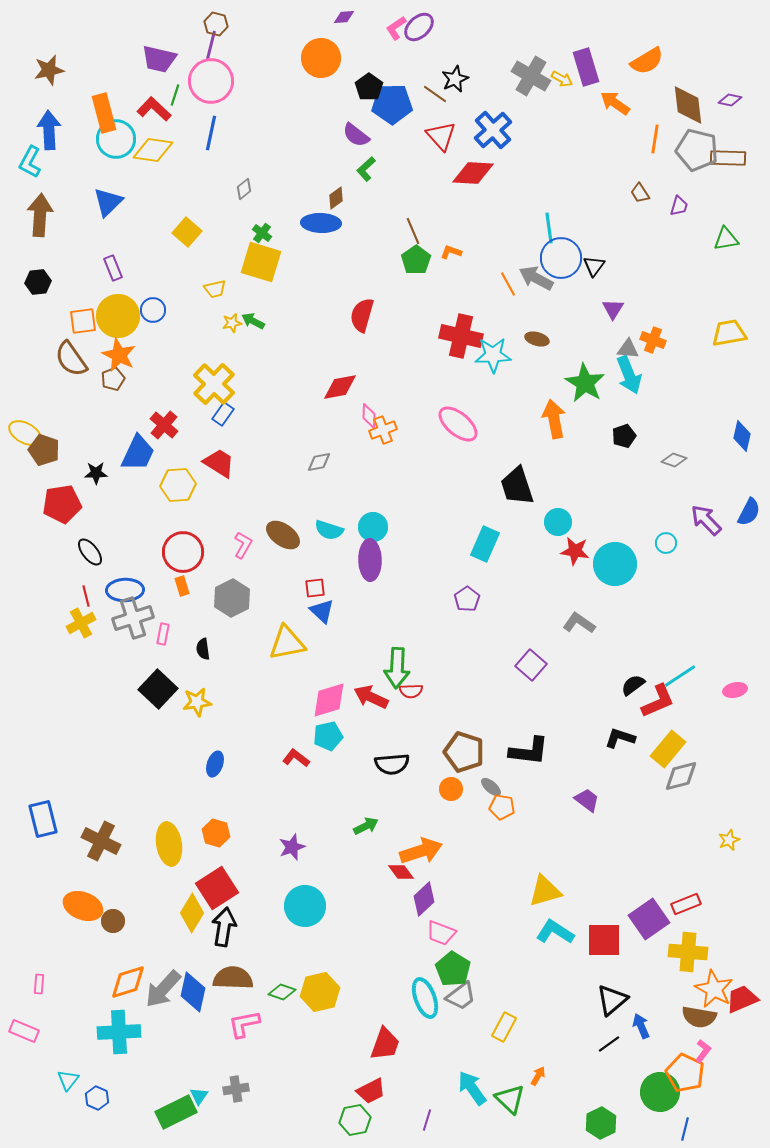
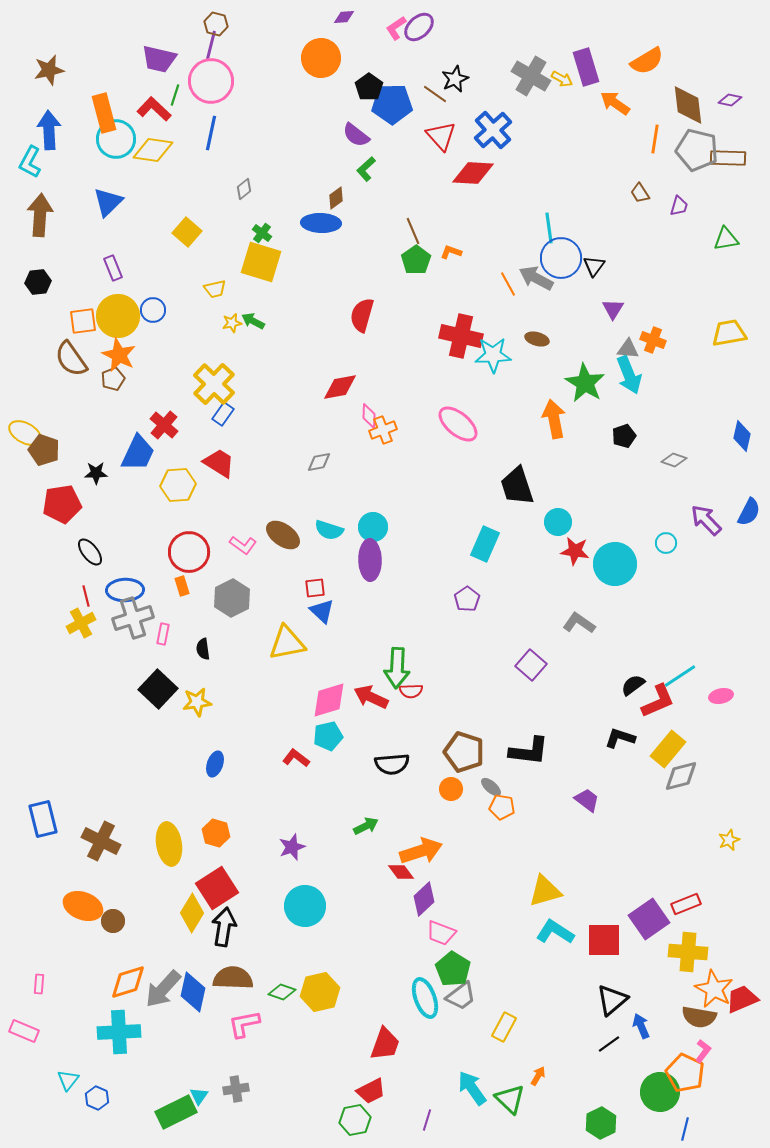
pink L-shape at (243, 545): rotated 96 degrees clockwise
red circle at (183, 552): moved 6 px right
pink ellipse at (735, 690): moved 14 px left, 6 px down
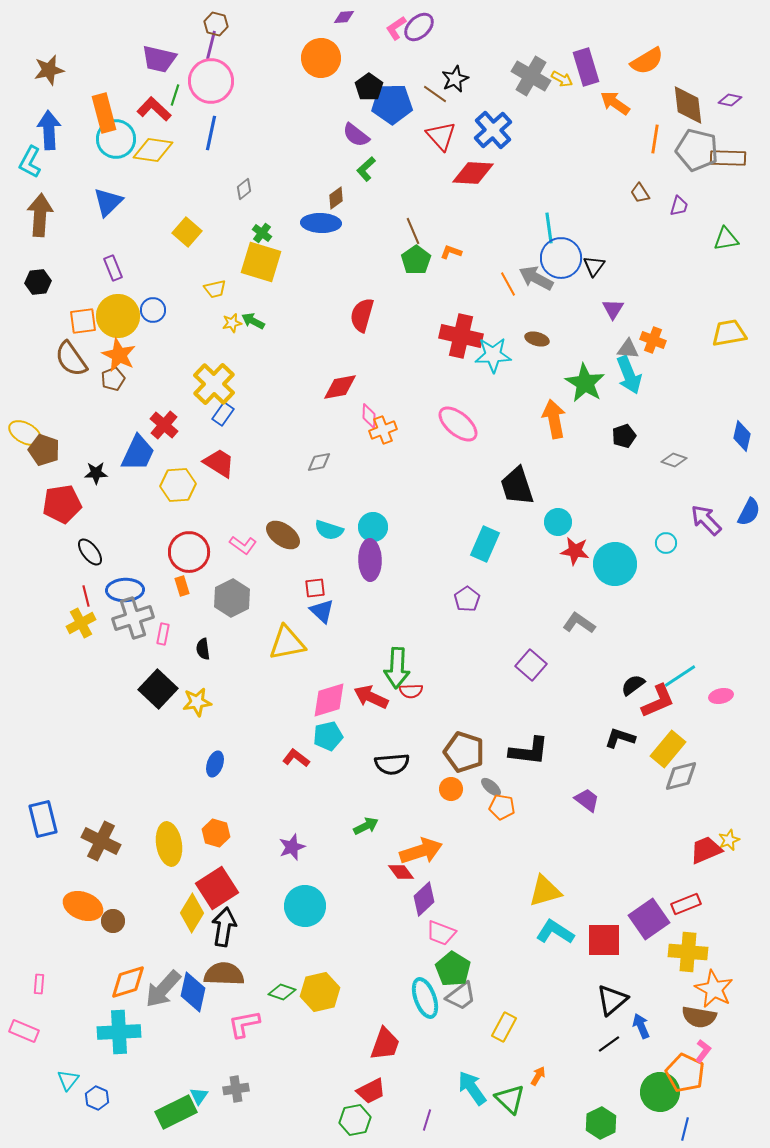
brown semicircle at (233, 978): moved 9 px left, 4 px up
red trapezoid at (742, 999): moved 36 px left, 149 px up
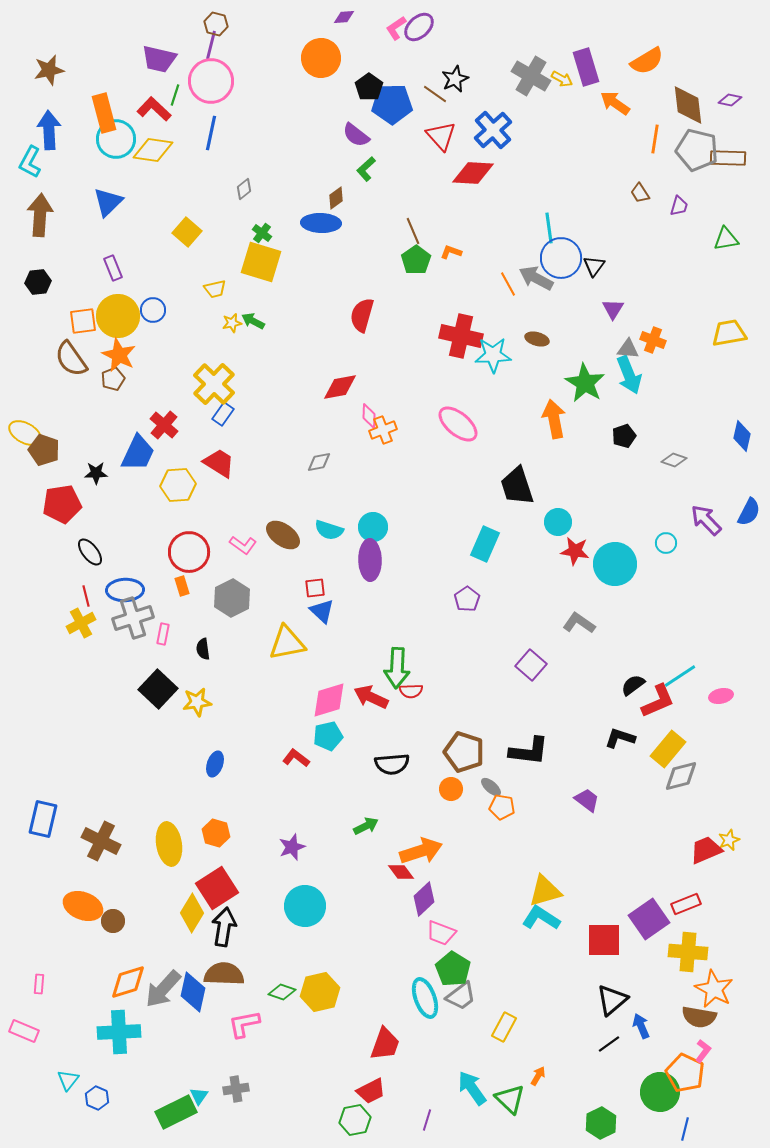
blue rectangle at (43, 819): rotated 27 degrees clockwise
cyan L-shape at (555, 932): moved 14 px left, 14 px up
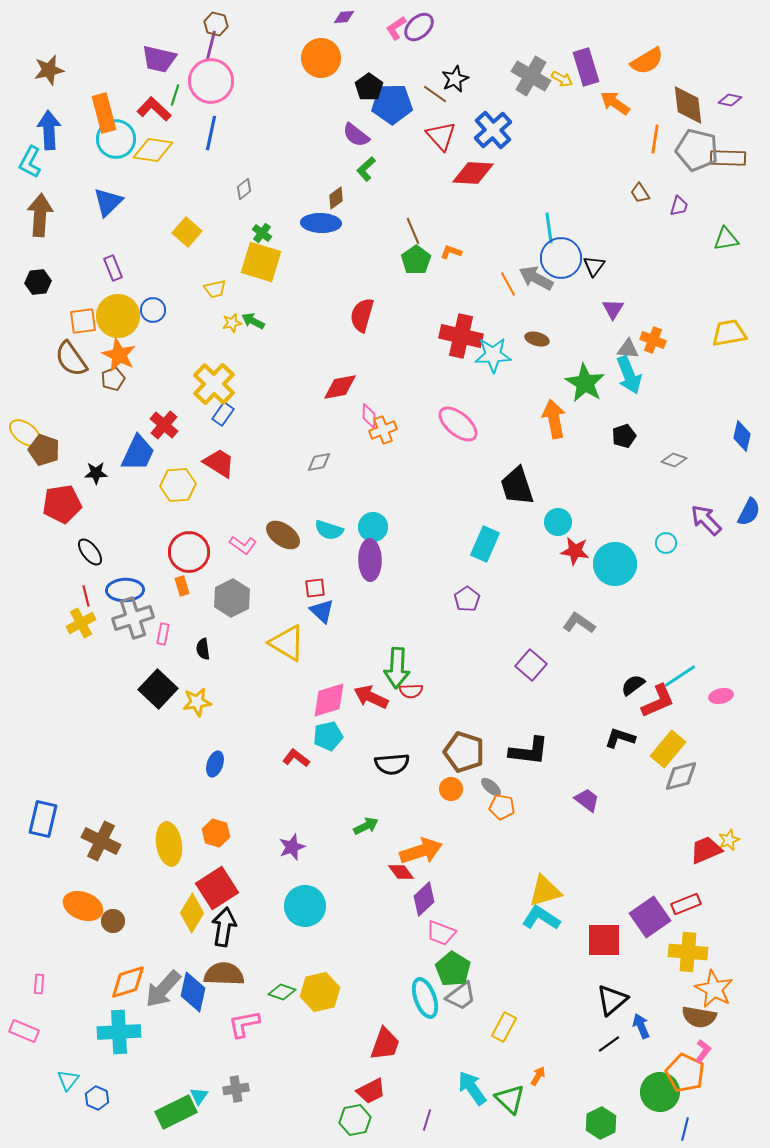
yellow ellipse at (25, 433): rotated 8 degrees clockwise
yellow triangle at (287, 643): rotated 42 degrees clockwise
purple square at (649, 919): moved 1 px right, 2 px up
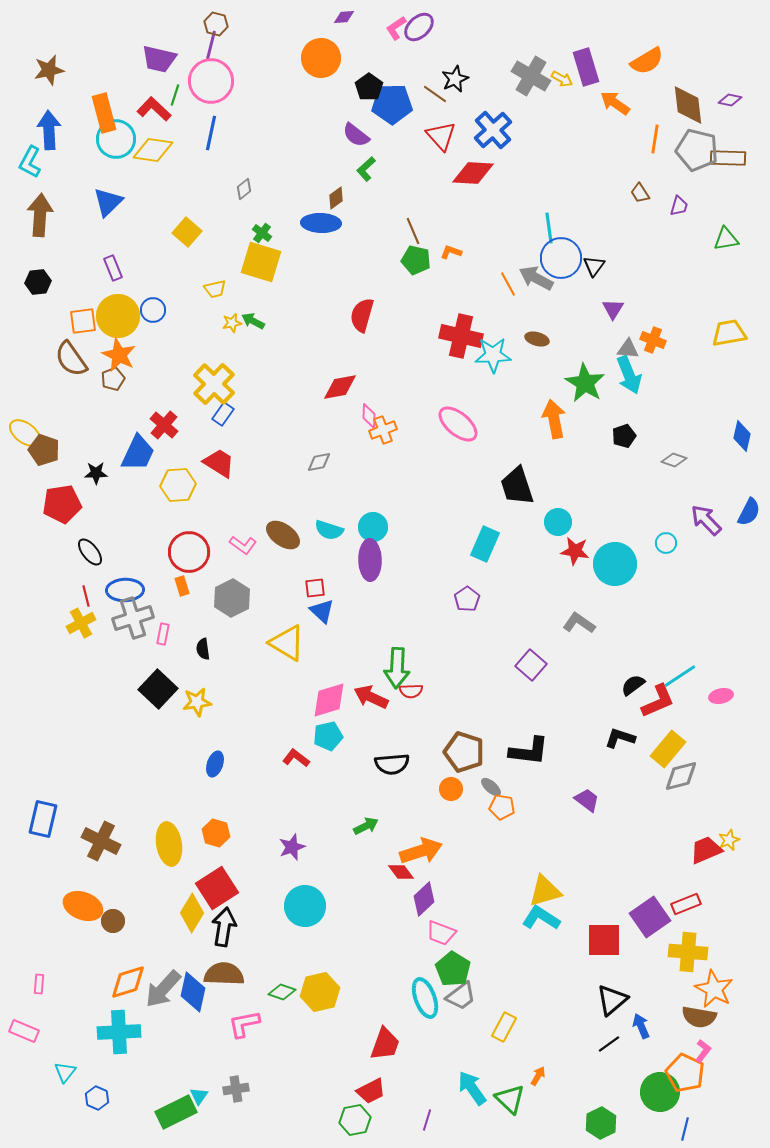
green pentagon at (416, 260): rotated 24 degrees counterclockwise
cyan triangle at (68, 1080): moved 3 px left, 8 px up
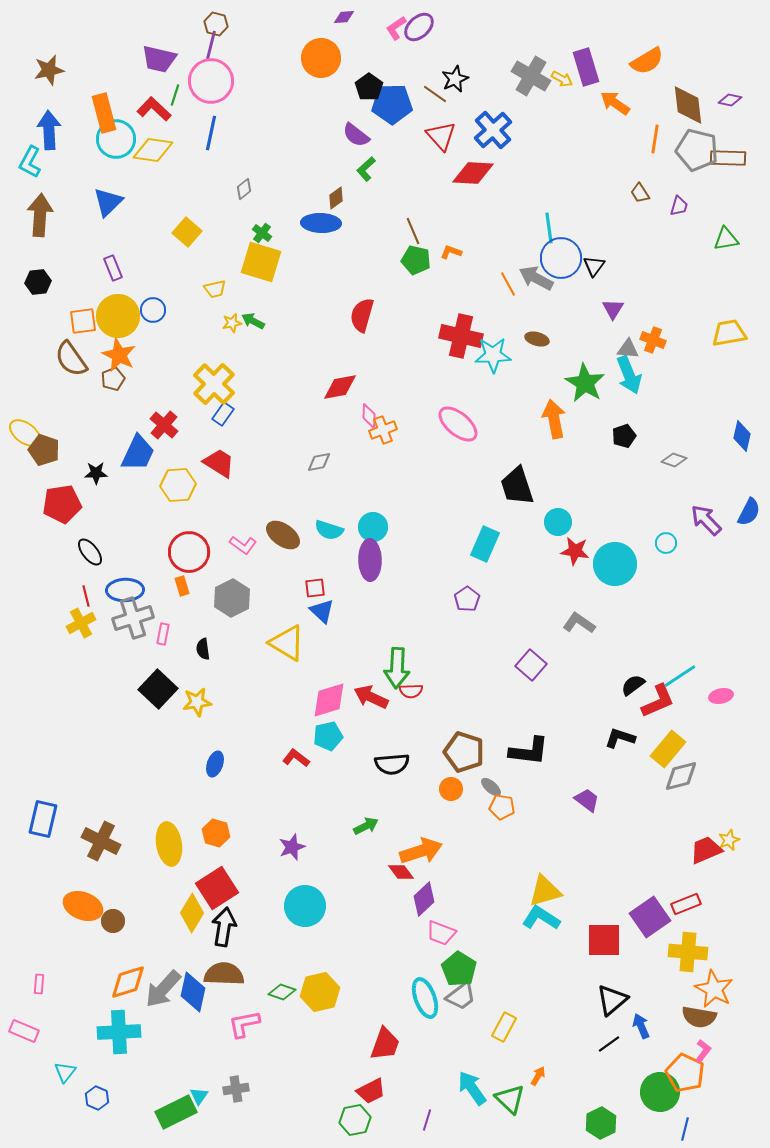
green pentagon at (453, 969): moved 6 px right
